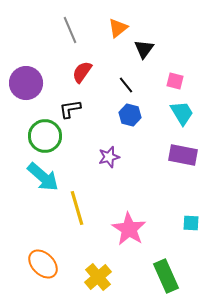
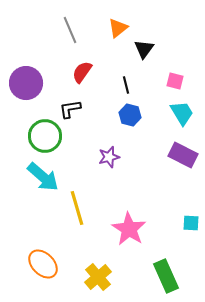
black line: rotated 24 degrees clockwise
purple rectangle: rotated 16 degrees clockwise
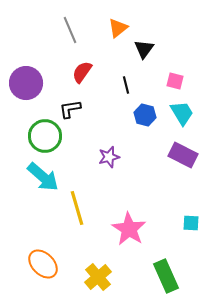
blue hexagon: moved 15 px right
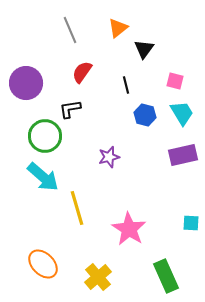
purple rectangle: rotated 40 degrees counterclockwise
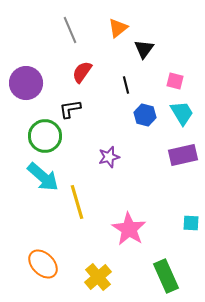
yellow line: moved 6 px up
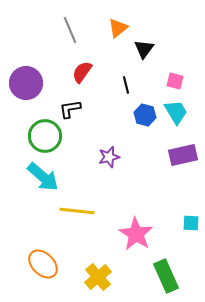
cyan trapezoid: moved 6 px left, 1 px up
yellow line: moved 9 px down; rotated 68 degrees counterclockwise
pink star: moved 7 px right, 5 px down
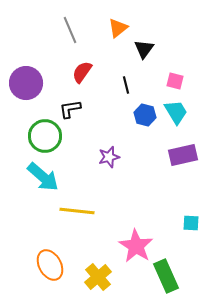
pink star: moved 12 px down
orange ellipse: moved 7 px right, 1 px down; rotated 16 degrees clockwise
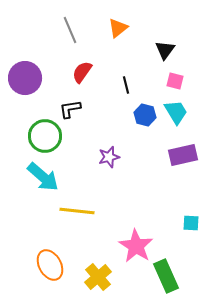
black triangle: moved 21 px right, 1 px down
purple circle: moved 1 px left, 5 px up
